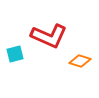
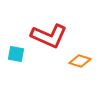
cyan square: moved 1 px right; rotated 24 degrees clockwise
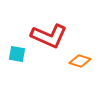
cyan square: moved 1 px right
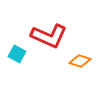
cyan square: rotated 18 degrees clockwise
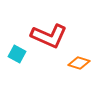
orange diamond: moved 1 px left, 2 px down
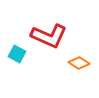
orange diamond: rotated 15 degrees clockwise
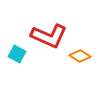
orange diamond: moved 1 px right, 7 px up
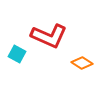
orange diamond: moved 2 px right, 7 px down
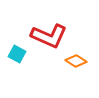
orange diamond: moved 6 px left, 2 px up
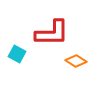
red L-shape: moved 3 px right, 3 px up; rotated 24 degrees counterclockwise
